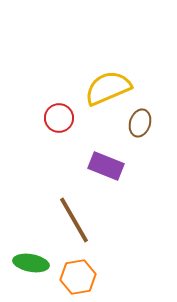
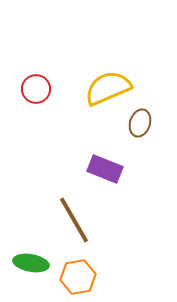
red circle: moved 23 px left, 29 px up
purple rectangle: moved 1 px left, 3 px down
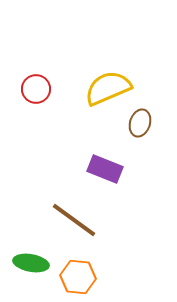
brown line: rotated 24 degrees counterclockwise
orange hexagon: rotated 16 degrees clockwise
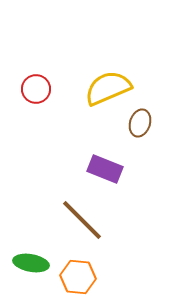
brown line: moved 8 px right; rotated 9 degrees clockwise
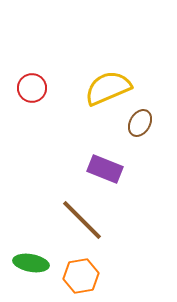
red circle: moved 4 px left, 1 px up
brown ellipse: rotated 12 degrees clockwise
orange hexagon: moved 3 px right, 1 px up; rotated 16 degrees counterclockwise
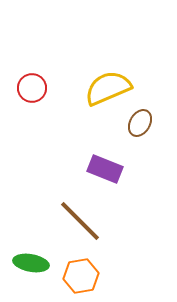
brown line: moved 2 px left, 1 px down
